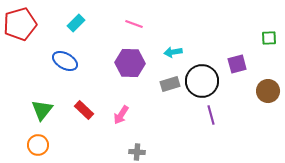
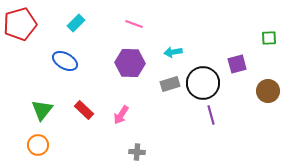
black circle: moved 1 px right, 2 px down
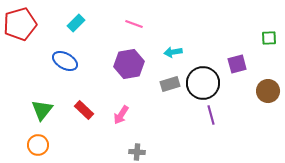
purple hexagon: moved 1 px left, 1 px down; rotated 12 degrees counterclockwise
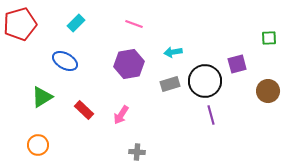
black circle: moved 2 px right, 2 px up
green triangle: moved 13 px up; rotated 20 degrees clockwise
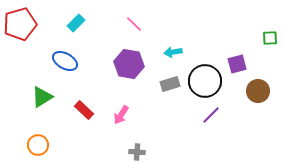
pink line: rotated 24 degrees clockwise
green square: moved 1 px right
purple hexagon: rotated 20 degrees clockwise
brown circle: moved 10 px left
purple line: rotated 60 degrees clockwise
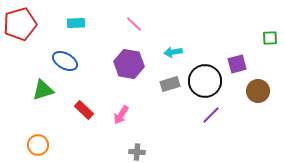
cyan rectangle: rotated 42 degrees clockwise
green triangle: moved 1 px right, 7 px up; rotated 15 degrees clockwise
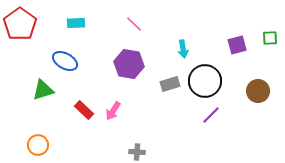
red pentagon: rotated 20 degrees counterclockwise
cyan arrow: moved 10 px right, 3 px up; rotated 90 degrees counterclockwise
purple square: moved 19 px up
pink arrow: moved 8 px left, 4 px up
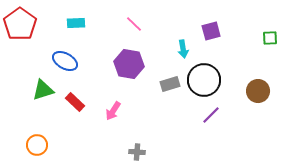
purple square: moved 26 px left, 14 px up
black circle: moved 1 px left, 1 px up
red rectangle: moved 9 px left, 8 px up
orange circle: moved 1 px left
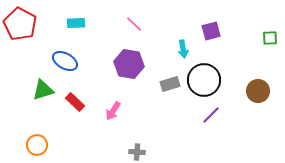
red pentagon: rotated 8 degrees counterclockwise
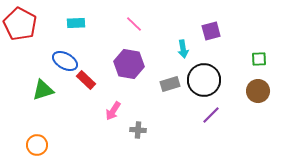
green square: moved 11 px left, 21 px down
red rectangle: moved 11 px right, 22 px up
gray cross: moved 1 px right, 22 px up
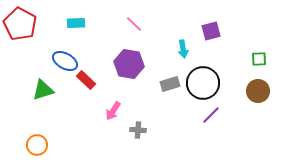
black circle: moved 1 px left, 3 px down
